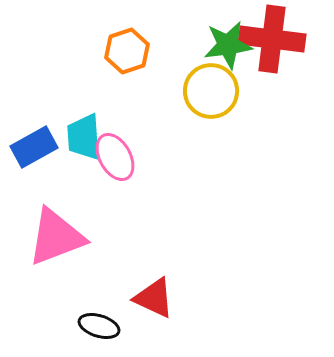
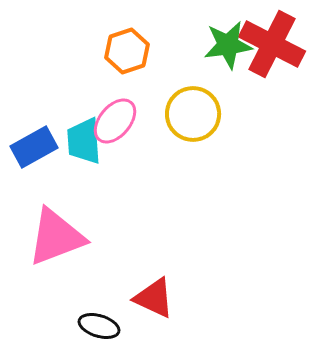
red cross: moved 5 px down; rotated 20 degrees clockwise
yellow circle: moved 18 px left, 23 px down
cyan trapezoid: moved 4 px down
pink ellipse: moved 36 px up; rotated 69 degrees clockwise
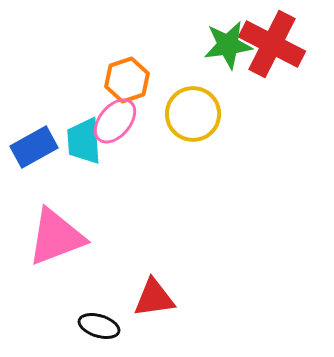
orange hexagon: moved 29 px down
red triangle: rotated 33 degrees counterclockwise
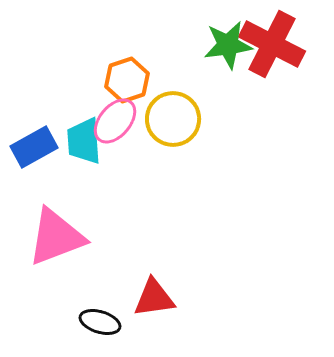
yellow circle: moved 20 px left, 5 px down
black ellipse: moved 1 px right, 4 px up
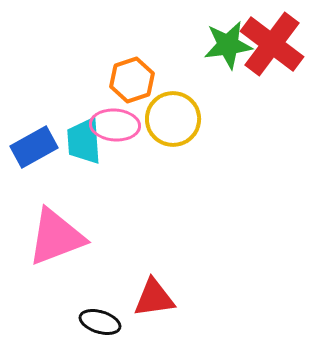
red cross: rotated 10 degrees clockwise
orange hexagon: moved 5 px right
pink ellipse: moved 4 px down; rotated 54 degrees clockwise
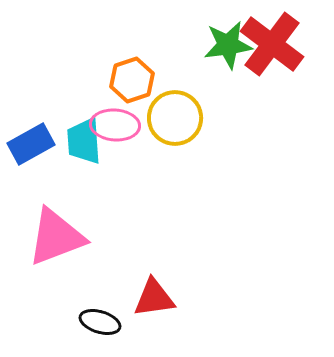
yellow circle: moved 2 px right, 1 px up
blue rectangle: moved 3 px left, 3 px up
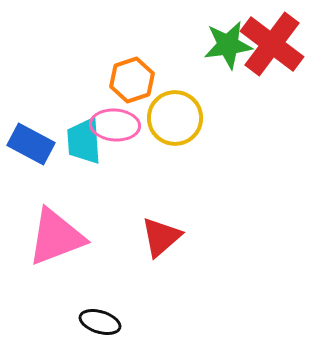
blue rectangle: rotated 57 degrees clockwise
red triangle: moved 7 px right, 61 px up; rotated 33 degrees counterclockwise
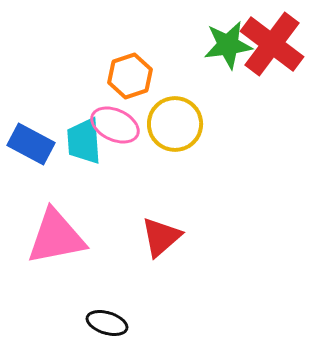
orange hexagon: moved 2 px left, 4 px up
yellow circle: moved 6 px down
pink ellipse: rotated 21 degrees clockwise
pink triangle: rotated 10 degrees clockwise
black ellipse: moved 7 px right, 1 px down
